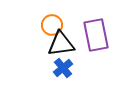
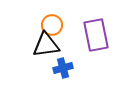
black triangle: moved 15 px left, 1 px down
blue cross: rotated 24 degrees clockwise
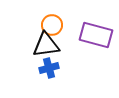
purple rectangle: rotated 64 degrees counterclockwise
blue cross: moved 14 px left
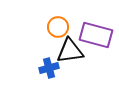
orange circle: moved 6 px right, 2 px down
black triangle: moved 24 px right, 6 px down
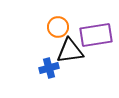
purple rectangle: rotated 24 degrees counterclockwise
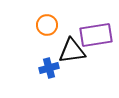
orange circle: moved 11 px left, 2 px up
black triangle: moved 2 px right
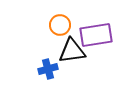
orange circle: moved 13 px right
blue cross: moved 1 px left, 1 px down
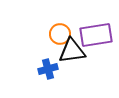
orange circle: moved 9 px down
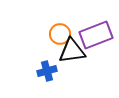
purple rectangle: rotated 12 degrees counterclockwise
blue cross: moved 1 px left, 2 px down
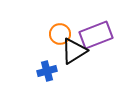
black triangle: moved 2 px right; rotated 24 degrees counterclockwise
